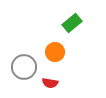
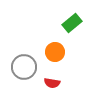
red semicircle: moved 2 px right
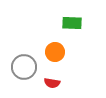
green rectangle: rotated 42 degrees clockwise
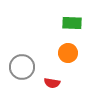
orange circle: moved 13 px right, 1 px down
gray circle: moved 2 px left
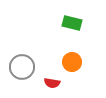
green rectangle: rotated 12 degrees clockwise
orange circle: moved 4 px right, 9 px down
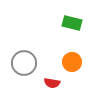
gray circle: moved 2 px right, 4 px up
